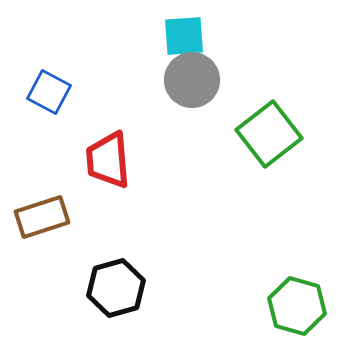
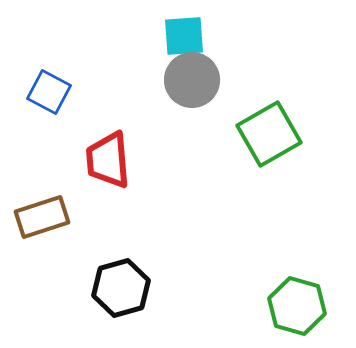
green square: rotated 8 degrees clockwise
black hexagon: moved 5 px right
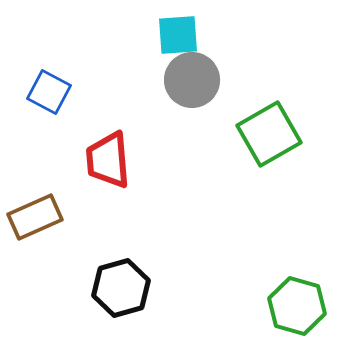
cyan square: moved 6 px left, 1 px up
brown rectangle: moved 7 px left; rotated 6 degrees counterclockwise
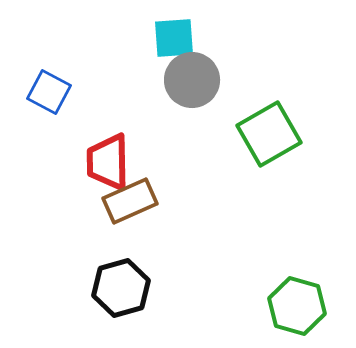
cyan square: moved 4 px left, 3 px down
red trapezoid: moved 2 px down; rotated 4 degrees clockwise
brown rectangle: moved 95 px right, 16 px up
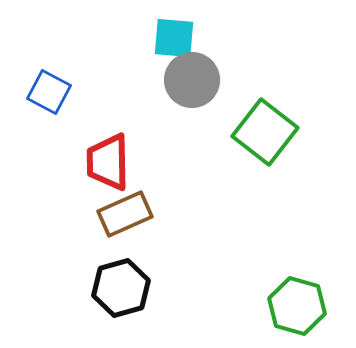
cyan square: rotated 9 degrees clockwise
green square: moved 4 px left, 2 px up; rotated 22 degrees counterclockwise
brown rectangle: moved 5 px left, 13 px down
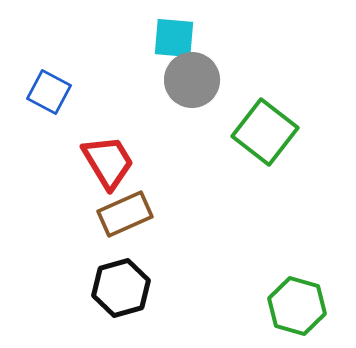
red trapezoid: rotated 150 degrees clockwise
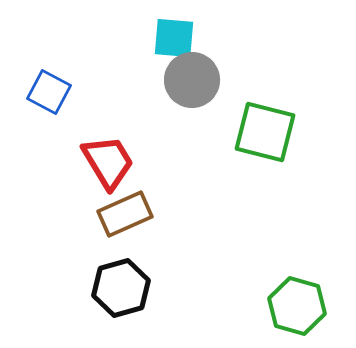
green square: rotated 24 degrees counterclockwise
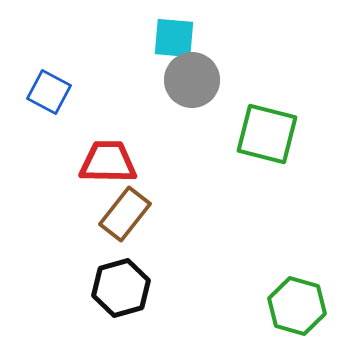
green square: moved 2 px right, 2 px down
red trapezoid: rotated 58 degrees counterclockwise
brown rectangle: rotated 28 degrees counterclockwise
